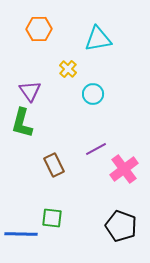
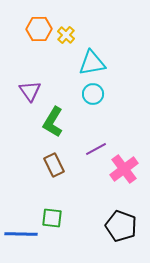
cyan triangle: moved 6 px left, 24 px down
yellow cross: moved 2 px left, 34 px up
green L-shape: moved 31 px right, 1 px up; rotated 16 degrees clockwise
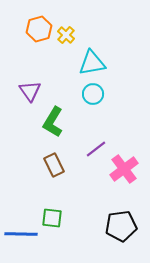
orange hexagon: rotated 15 degrees counterclockwise
purple line: rotated 10 degrees counterclockwise
black pentagon: rotated 28 degrees counterclockwise
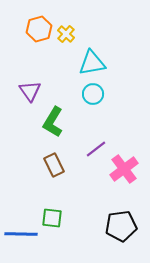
yellow cross: moved 1 px up
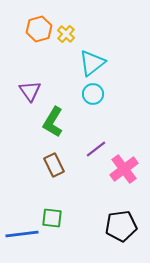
cyan triangle: rotated 28 degrees counterclockwise
blue line: moved 1 px right; rotated 8 degrees counterclockwise
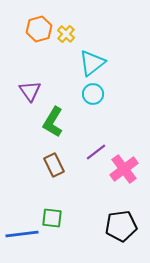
purple line: moved 3 px down
